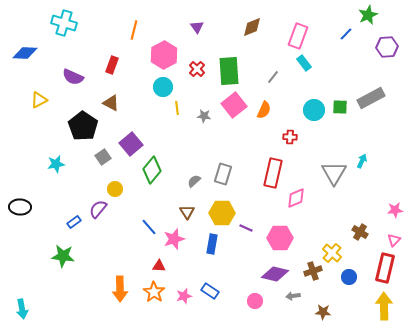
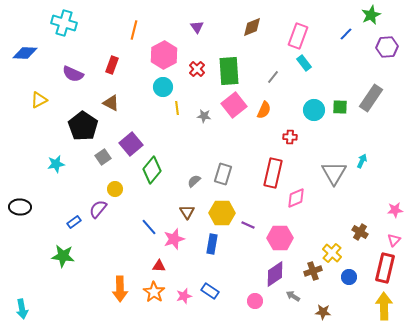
green star at (368, 15): moved 3 px right
purple semicircle at (73, 77): moved 3 px up
gray rectangle at (371, 98): rotated 28 degrees counterclockwise
purple line at (246, 228): moved 2 px right, 3 px up
purple diamond at (275, 274): rotated 48 degrees counterclockwise
gray arrow at (293, 296): rotated 40 degrees clockwise
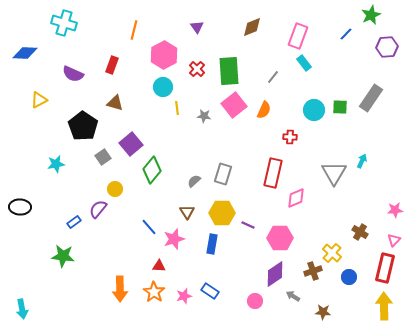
brown triangle at (111, 103): moved 4 px right; rotated 12 degrees counterclockwise
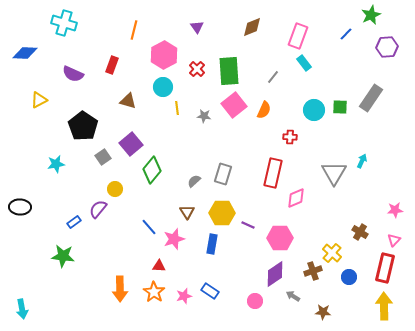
brown triangle at (115, 103): moved 13 px right, 2 px up
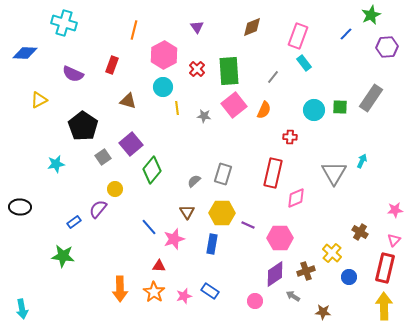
brown cross at (313, 271): moved 7 px left
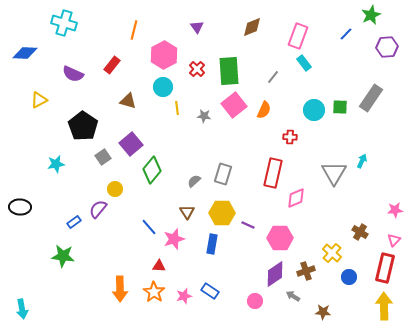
red rectangle at (112, 65): rotated 18 degrees clockwise
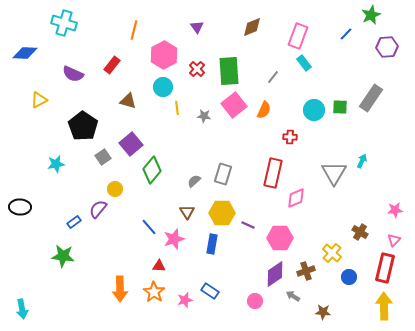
pink star at (184, 296): moved 1 px right, 4 px down
